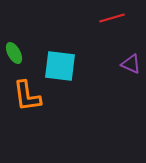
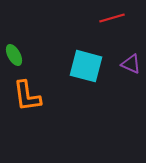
green ellipse: moved 2 px down
cyan square: moved 26 px right; rotated 8 degrees clockwise
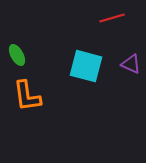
green ellipse: moved 3 px right
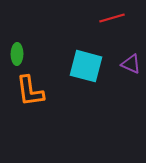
green ellipse: moved 1 px up; rotated 30 degrees clockwise
orange L-shape: moved 3 px right, 5 px up
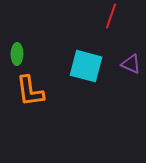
red line: moved 1 px left, 2 px up; rotated 55 degrees counterclockwise
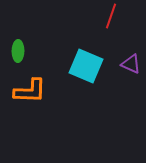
green ellipse: moved 1 px right, 3 px up
cyan square: rotated 8 degrees clockwise
orange L-shape: rotated 80 degrees counterclockwise
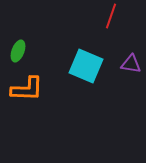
green ellipse: rotated 20 degrees clockwise
purple triangle: rotated 15 degrees counterclockwise
orange L-shape: moved 3 px left, 2 px up
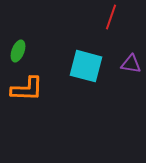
red line: moved 1 px down
cyan square: rotated 8 degrees counterclockwise
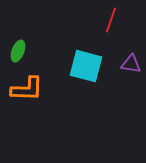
red line: moved 3 px down
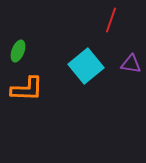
cyan square: rotated 36 degrees clockwise
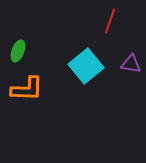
red line: moved 1 px left, 1 px down
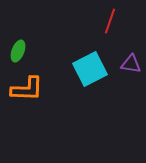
cyan square: moved 4 px right, 3 px down; rotated 12 degrees clockwise
